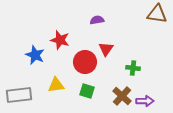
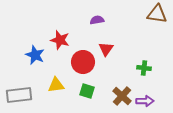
red circle: moved 2 px left
green cross: moved 11 px right
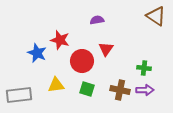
brown triangle: moved 1 px left, 2 px down; rotated 25 degrees clockwise
blue star: moved 2 px right, 2 px up
red circle: moved 1 px left, 1 px up
green square: moved 2 px up
brown cross: moved 2 px left, 6 px up; rotated 30 degrees counterclockwise
purple arrow: moved 11 px up
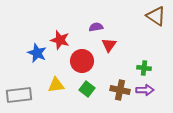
purple semicircle: moved 1 px left, 7 px down
red triangle: moved 3 px right, 4 px up
green square: rotated 21 degrees clockwise
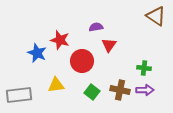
green square: moved 5 px right, 3 px down
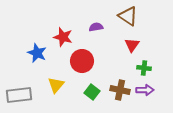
brown triangle: moved 28 px left
red star: moved 3 px right, 3 px up
red triangle: moved 23 px right
yellow triangle: rotated 42 degrees counterclockwise
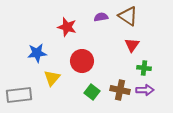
purple semicircle: moved 5 px right, 10 px up
red star: moved 4 px right, 10 px up
blue star: rotated 30 degrees counterclockwise
yellow triangle: moved 4 px left, 7 px up
